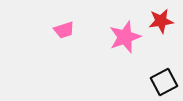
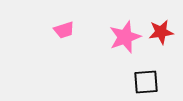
red star: moved 11 px down
black square: moved 18 px left; rotated 24 degrees clockwise
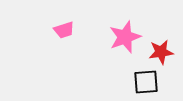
red star: moved 20 px down
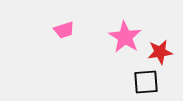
pink star: rotated 20 degrees counterclockwise
red star: moved 1 px left
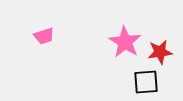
pink trapezoid: moved 20 px left, 6 px down
pink star: moved 5 px down
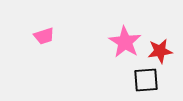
red star: moved 1 px up
black square: moved 2 px up
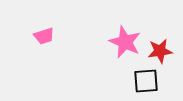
pink star: rotated 8 degrees counterclockwise
black square: moved 1 px down
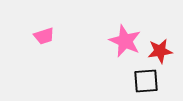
pink star: moved 1 px up
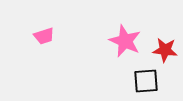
red star: moved 5 px right, 1 px up; rotated 15 degrees clockwise
